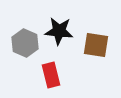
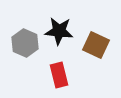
brown square: rotated 16 degrees clockwise
red rectangle: moved 8 px right
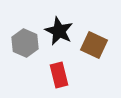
black star: rotated 20 degrees clockwise
brown square: moved 2 px left
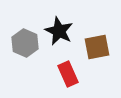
brown square: moved 3 px right, 2 px down; rotated 36 degrees counterclockwise
red rectangle: moved 9 px right, 1 px up; rotated 10 degrees counterclockwise
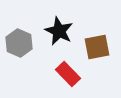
gray hexagon: moved 6 px left
red rectangle: rotated 20 degrees counterclockwise
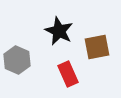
gray hexagon: moved 2 px left, 17 px down
red rectangle: rotated 20 degrees clockwise
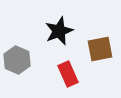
black star: rotated 24 degrees clockwise
brown square: moved 3 px right, 2 px down
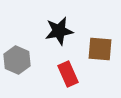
black star: rotated 12 degrees clockwise
brown square: rotated 16 degrees clockwise
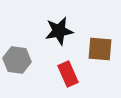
gray hexagon: rotated 16 degrees counterclockwise
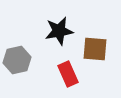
brown square: moved 5 px left
gray hexagon: rotated 20 degrees counterclockwise
